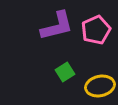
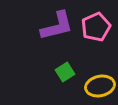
pink pentagon: moved 3 px up
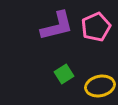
green square: moved 1 px left, 2 px down
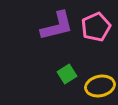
green square: moved 3 px right
